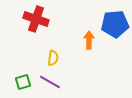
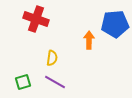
yellow semicircle: moved 1 px left
purple line: moved 5 px right
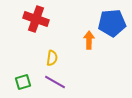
blue pentagon: moved 3 px left, 1 px up
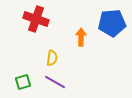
orange arrow: moved 8 px left, 3 px up
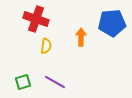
yellow semicircle: moved 6 px left, 12 px up
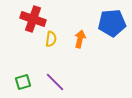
red cross: moved 3 px left
orange arrow: moved 1 px left, 2 px down; rotated 12 degrees clockwise
yellow semicircle: moved 5 px right, 7 px up
purple line: rotated 15 degrees clockwise
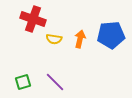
blue pentagon: moved 1 px left, 12 px down
yellow semicircle: moved 3 px right; rotated 91 degrees clockwise
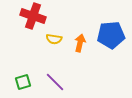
red cross: moved 3 px up
orange arrow: moved 4 px down
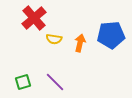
red cross: moved 1 px right, 2 px down; rotated 30 degrees clockwise
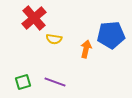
orange arrow: moved 6 px right, 6 px down
purple line: rotated 25 degrees counterclockwise
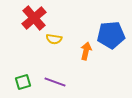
orange arrow: moved 2 px down
